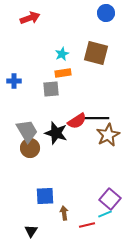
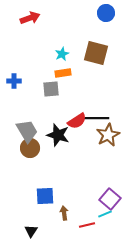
black star: moved 2 px right, 2 px down
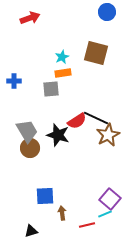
blue circle: moved 1 px right, 1 px up
cyan star: moved 3 px down
black line: rotated 25 degrees clockwise
brown arrow: moved 2 px left
black triangle: rotated 40 degrees clockwise
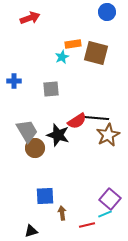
orange rectangle: moved 10 px right, 29 px up
black line: rotated 20 degrees counterclockwise
brown circle: moved 5 px right
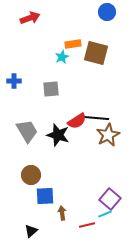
brown circle: moved 4 px left, 27 px down
black triangle: rotated 24 degrees counterclockwise
